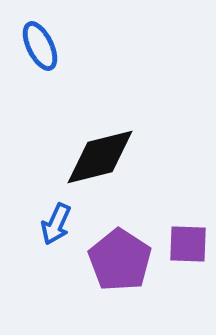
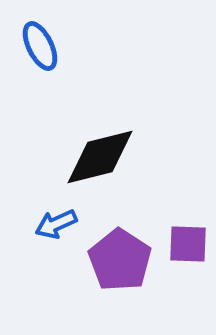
blue arrow: rotated 42 degrees clockwise
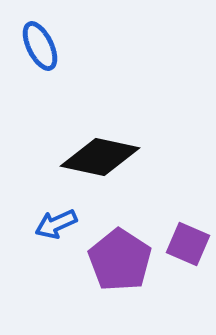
black diamond: rotated 26 degrees clockwise
purple square: rotated 21 degrees clockwise
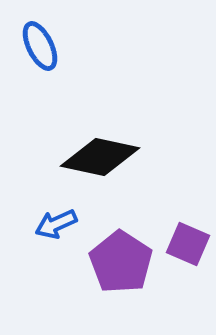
purple pentagon: moved 1 px right, 2 px down
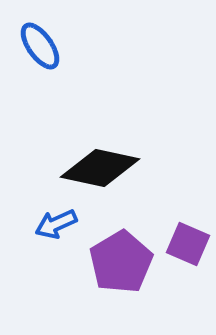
blue ellipse: rotated 9 degrees counterclockwise
black diamond: moved 11 px down
purple pentagon: rotated 8 degrees clockwise
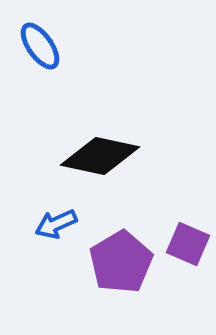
black diamond: moved 12 px up
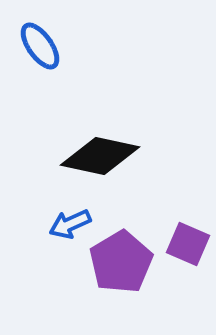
blue arrow: moved 14 px right
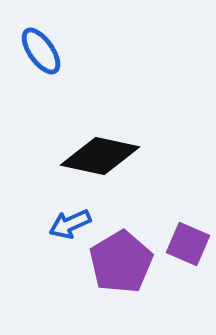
blue ellipse: moved 1 px right, 5 px down
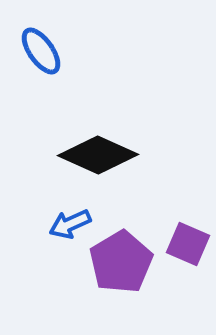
black diamond: moved 2 px left, 1 px up; rotated 12 degrees clockwise
